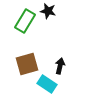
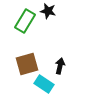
cyan rectangle: moved 3 px left
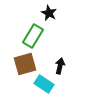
black star: moved 1 px right, 2 px down; rotated 14 degrees clockwise
green rectangle: moved 8 px right, 15 px down
brown square: moved 2 px left
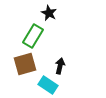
cyan rectangle: moved 4 px right, 1 px down
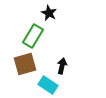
black arrow: moved 2 px right
